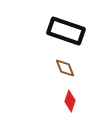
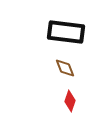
black rectangle: moved 1 px down; rotated 12 degrees counterclockwise
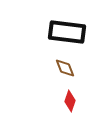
black rectangle: moved 1 px right
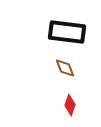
red diamond: moved 4 px down
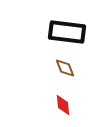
red diamond: moved 7 px left; rotated 25 degrees counterclockwise
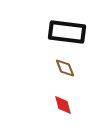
red diamond: rotated 10 degrees counterclockwise
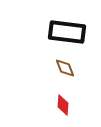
red diamond: rotated 20 degrees clockwise
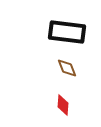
brown diamond: moved 2 px right
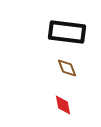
red diamond: rotated 15 degrees counterclockwise
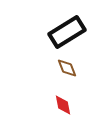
black rectangle: rotated 39 degrees counterclockwise
